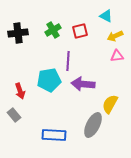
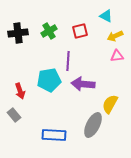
green cross: moved 4 px left, 1 px down
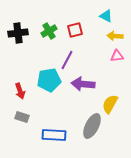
red square: moved 5 px left, 1 px up
yellow arrow: rotated 28 degrees clockwise
purple line: moved 1 px left, 1 px up; rotated 24 degrees clockwise
gray rectangle: moved 8 px right, 2 px down; rotated 32 degrees counterclockwise
gray ellipse: moved 1 px left, 1 px down
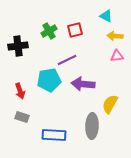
black cross: moved 13 px down
purple line: rotated 36 degrees clockwise
gray ellipse: rotated 25 degrees counterclockwise
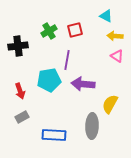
pink triangle: rotated 40 degrees clockwise
purple line: rotated 54 degrees counterclockwise
gray rectangle: rotated 48 degrees counterclockwise
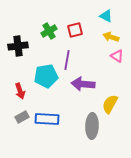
yellow arrow: moved 4 px left, 1 px down; rotated 14 degrees clockwise
cyan pentagon: moved 3 px left, 4 px up
blue rectangle: moved 7 px left, 16 px up
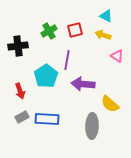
yellow arrow: moved 8 px left, 2 px up
cyan pentagon: rotated 25 degrees counterclockwise
yellow semicircle: rotated 78 degrees counterclockwise
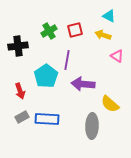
cyan triangle: moved 3 px right
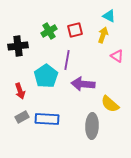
yellow arrow: rotated 91 degrees clockwise
